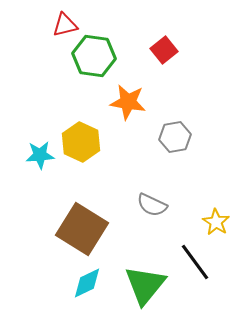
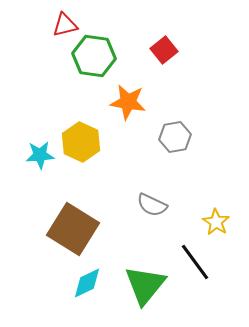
brown square: moved 9 px left
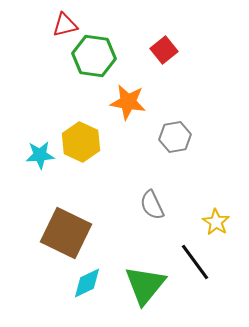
gray semicircle: rotated 40 degrees clockwise
brown square: moved 7 px left, 4 px down; rotated 6 degrees counterclockwise
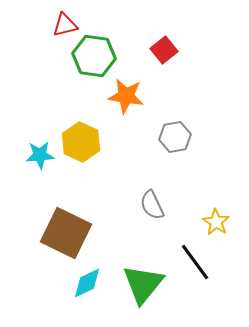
orange star: moved 2 px left, 6 px up
green triangle: moved 2 px left, 1 px up
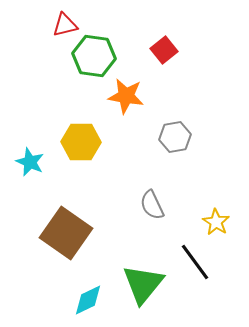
yellow hexagon: rotated 24 degrees counterclockwise
cyan star: moved 10 px left, 7 px down; rotated 28 degrees clockwise
brown square: rotated 9 degrees clockwise
cyan diamond: moved 1 px right, 17 px down
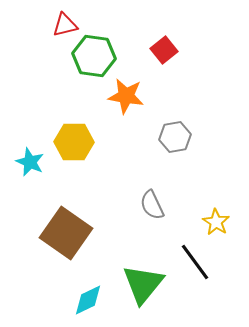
yellow hexagon: moved 7 px left
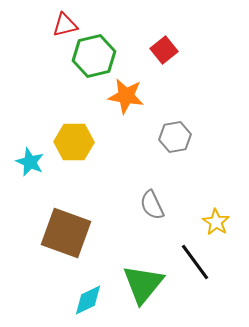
green hexagon: rotated 21 degrees counterclockwise
brown square: rotated 15 degrees counterclockwise
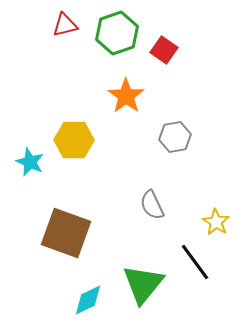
red square: rotated 16 degrees counterclockwise
green hexagon: moved 23 px right, 23 px up; rotated 6 degrees counterclockwise
orange star: rotated 27 degrees clockwise
yellow hexagon: moved 2 px up
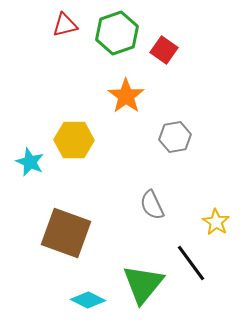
black line: moved 4 px left, 1 px down
cyan diamond: rotated 52 degrees clockwise
